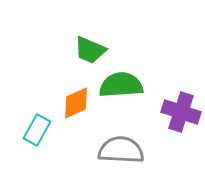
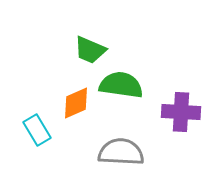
green semicircle: rotated 12 degrees clockwise
purple cross: rotated 15 degrees counterclockwise
cyan rectangle: rotated 60 degrees counterclockwise
gray semicircle: moved 2 px down
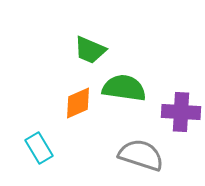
green semicircle: moved 3 px right, 3 px down
orange diamond: moved 2 px right
cyan rectangle: moved 2 px right, 18 px down
gray semicircle: moved 20 px right, 3 px down; rotated 15 degrees clockwise
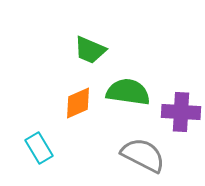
green semicircle: moved 4 px right, 4 px down
gray semicircle: moved 2 px right; rotated 9 degrees clockwise
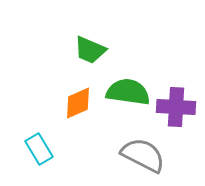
purple cross: moved 5 px left, 5 px up
cyan rectangle: moved 1 px down
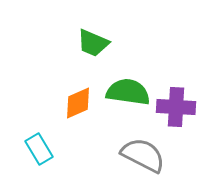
green trapezoid: moved 3 px right, 7 px up
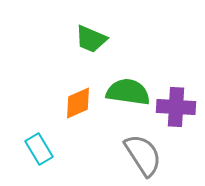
green trapezoid: moved 2 px left, 4 px up
gray semicircle: rotated 30 degrees clockwise
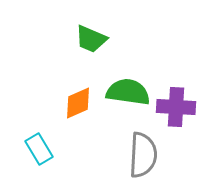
gray semicircle: rotated 36 degrees clockwise
